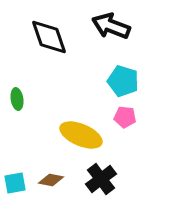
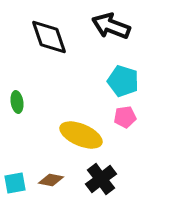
green ellipse: moved 3 px down
pink pentagon: rotated 15 degrees counterclockwise
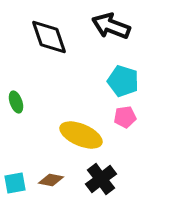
green ellipse: moved 1 px left; rotated 10 degrees counterclockwise
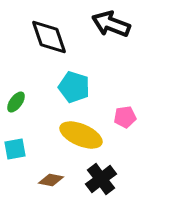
black arrow: moved 2 px up
cyan pentagon: moved 49 px left, 6 px down
green ellipse: rotated 55 degrees clockwise
cyan square: moved 34 px up
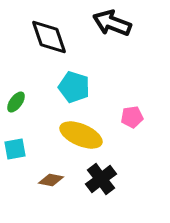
black arrow: moved 1 px right, 1 px up
pink pentagon: moved 7 px right
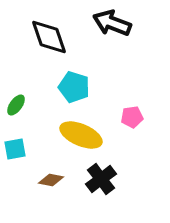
green ellipse: moved 3 px down
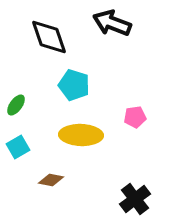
cyan pentagon: moved 2 px up
pink pentagon: moved 3 px right
yellow ellipse: rotated 21 degrees counterclockwise
cyan square: moved 3 px right, 2 px up; rotated 20 degrees counterclockwise
black cross: moved 34 px right, 20 px down
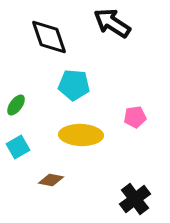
black arrow: rotated 12 degrees clockwise
cyan pentagon: rotated 12 degrees counterclockwise
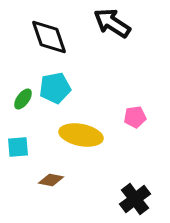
cyan pentagon: moved 19 px left, 3 px down; rotated 16 degrees counterclockwise
green ellipse: moved 7 px right, 6 px up
yellow ellipse: rotated 9 degrees clockwise
cyan square: rotated 25 degrees clockwise
